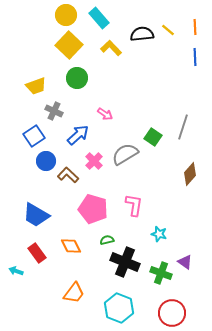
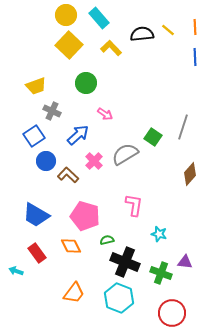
green circle: moved 9 px right, 5 px down
gray cross: moved 2 px left
pink pentagon: moved 8 px left, 7 px down
purple triangle: rotated 28 degrees counterclockwise
cyan hexagon: moved 10 px up
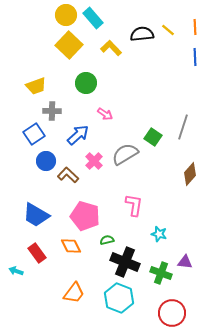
cyan rectangle: moved 6 px left
gray cross: rotated 24 degrees counterclockwise
blue square: moved 2 px up
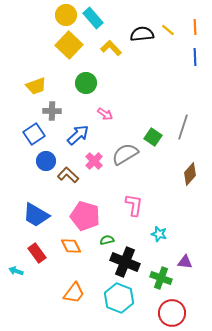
green cross: moved 5 px down
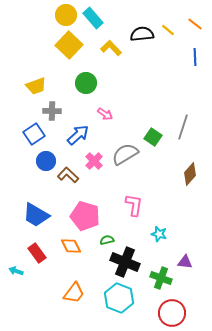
orange line: moved 3 px up; rotated 49 degrees counterclockwise
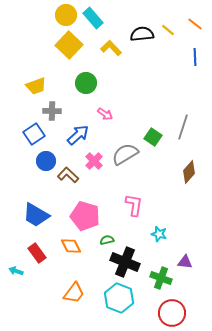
brown diamond: moved 1 px left, 2 px up
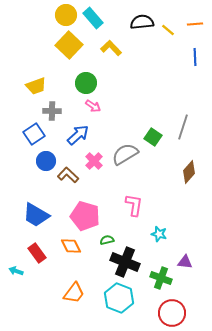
orange line: rotated 42 degrees counterclockwise
black semicircle: moved 12 px up
pink arrow: moved 12 px left, 8 px up
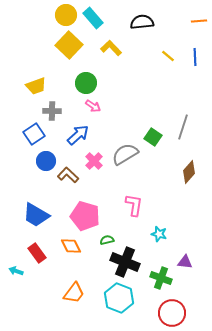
orange line: moved 4 px right, 3 px up
yellow line: moved 26 px down
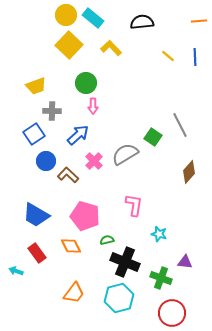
cyan rectangle: rotated 10 degrees counterclockwise
pink arrow: rotated 56 degrees clockwise
gray line: moved 3 px left, 2 px up; rotated 45 degrees counterclockwise
cyan hexagon: rotated 24 degrees clockwise
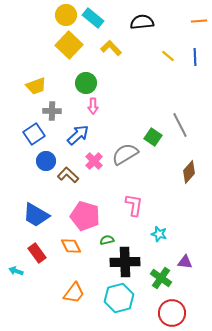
black cross: rotated 24 degrees counterclockwise
green cross: rotated 15 degrees clockwise
